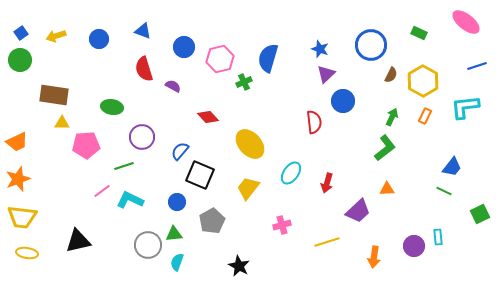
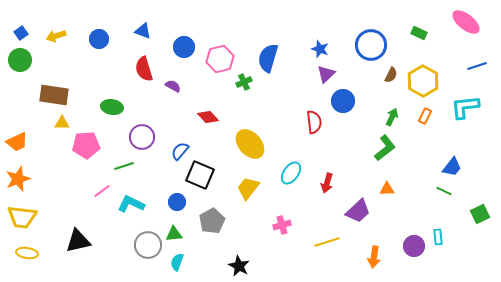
cyan L-shape at (130, 200): moved 1 px right, 4 px down
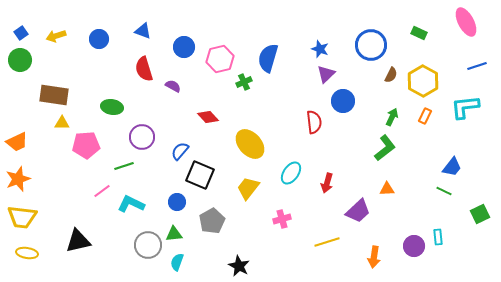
pink ellipse at (466, 22): rotated 24 degrees clockwise
pink cross at (282, 225): moved 6 px up
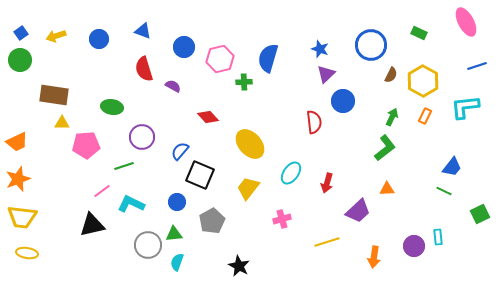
green cross at (244, 82): rotated 21 degrees clockwise
black triangle at (78, 241): moved 14 px right, 16 px up
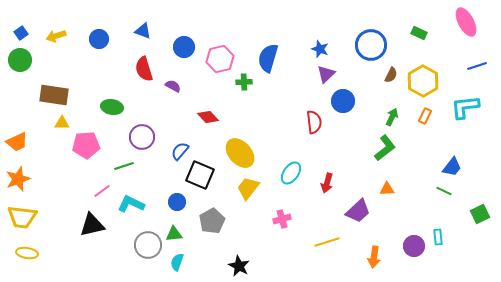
yellow ellipse at (250, 144): moved 10 px left, 9 px down
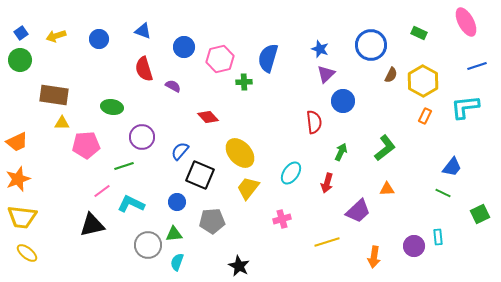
green arrow at (392, 117): moved 51 px left, 35 px down
green line at (444, 191): moved 1 px left, 2 px down
gray pentagon at (212, 221): rotated 25 degrees clockwise
yellow ellipse at (27, 253): rotated 30 degrees clockwise
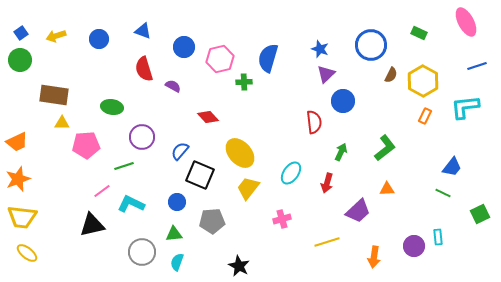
gray circle at (148, 245): moved 6 px left, 7 px down
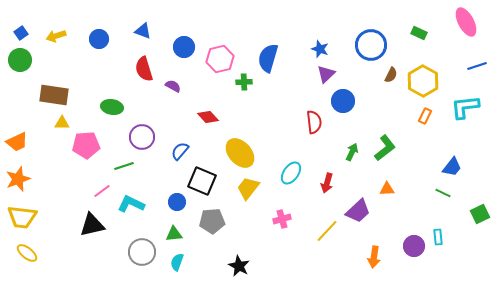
green arrow at (341, 152): moved 11 px right
black square at (200, 175): moved 2 px right, 6 px down
yellow line at (327, 242): moved 11 px up; rotated 30 degrees counterclockwise
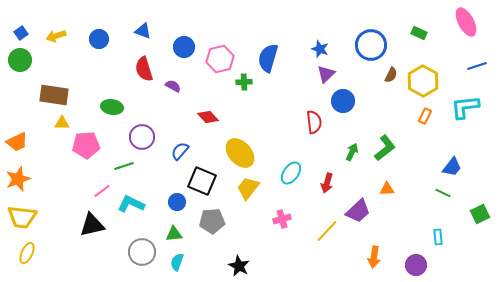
purple circle at (414, 246): moved 2 px right, 19 px down
yellow ellipse at (27, 253): rotated 75 degrees clockwise
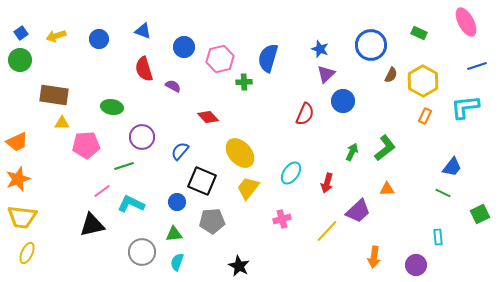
red semicircle at (314, 122): moved 9 px left, 8 px up; rotated 30 degrees clockwise
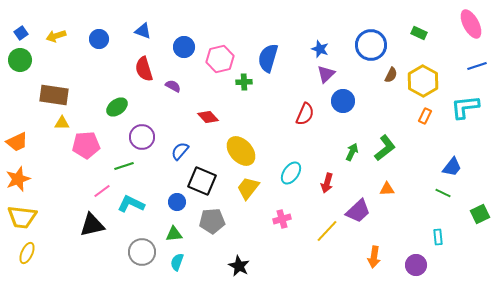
pink ellipse at (466, 22): moved 5 px right, 2 px down
green ellipse at (112, 107): moved 5 px right; rotated 45 degrees counterclockwise
yellow ellipse at (240, 153): moved 1 px right, 2 px up
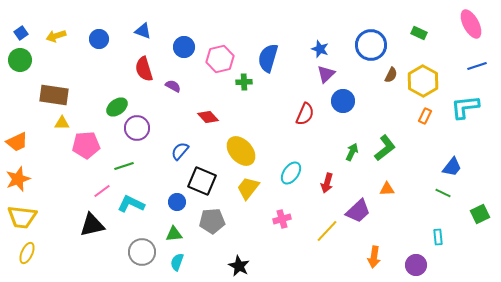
purple circle at (142, 137): moved 5 px left, 9 px up
